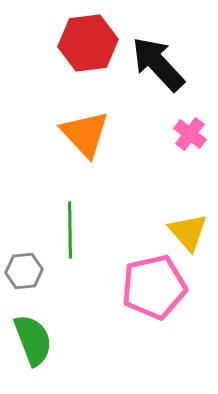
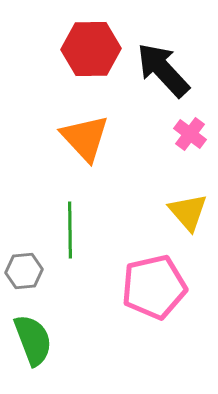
red hexagon: moved 3 px right, 6 px down; rotated 6 degrees clockwise
black arrow: moved 5 px right, 6 px down
orange triangle: moved 4 px down
yellow triangle: moved 20 px up
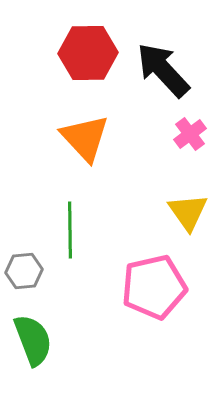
red hexagon: moved 3 px left, 4 px down
pink cross: rotated 16 degrees clockwise
yellow triangle: rotated 6 degrees clockwise
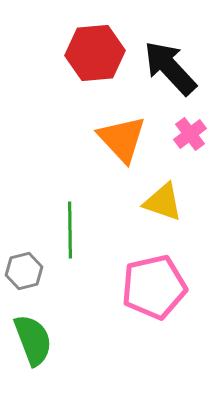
red hexagon: moved 7 px right; rotated 4 degrees counterclockwise
black arrow: moved 7 px right, 2 px up
orange triangle: moved 37 px right, 1 px down
yellow triangle: moved 25 px left, 10 px up; rotated 36 degrees counterclockwise
gray hexagon: rotated 9 degrees counterclockwise
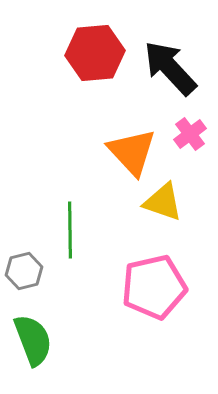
orange triangle: moved 10 px right, 13 px down
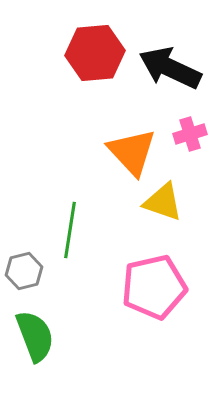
black arrow: rotated 22 degrees counterclockwise
pink cross: rotated 20 degrees clockwise
green line: rotated 10 degrees clockwise
green semicircle: moved 2 px right, 4 px up
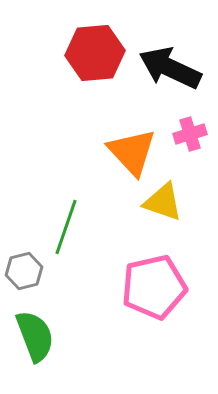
green line: moved 4 px left, 3 px up; rotated 10 degrees clockwise
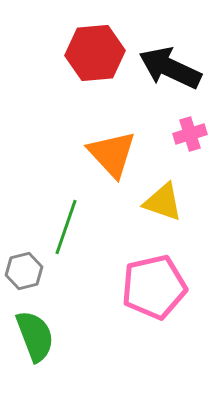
orange triangle: moved 20 px left, 2 px down
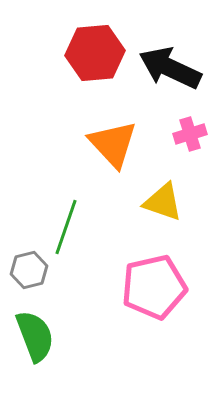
orange triangle: moved 1 px right, 10 px up
gray hexagon: moved 5 px right, 1 px up
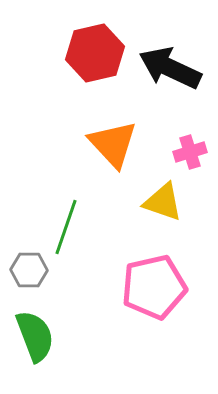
red hexagon: rotated 8 degrees counterclockwise
pink cross: moved 18 px down
gray hexagon: rotated 15 degrees clockwise
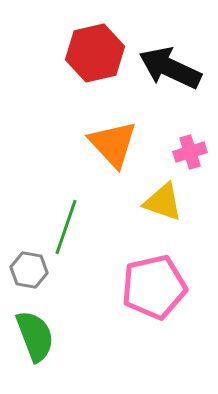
gray hexagon: rotated 9 degrees clockwise
